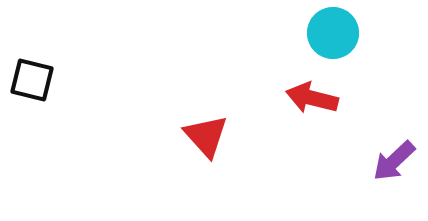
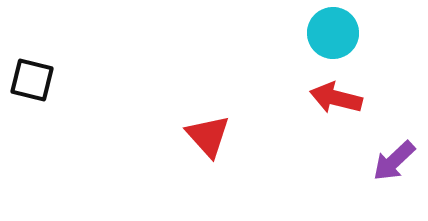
red arrow: moved 24 px right
red triangle: moved 2 px right
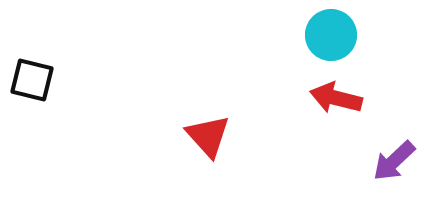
cyan circle: moved 2 px left, 2 px down
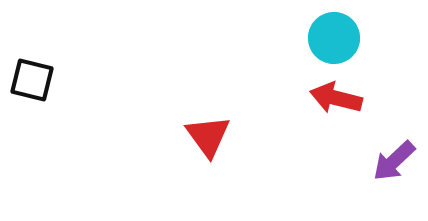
cyan circle: moved 3 px right, 3 px down
red triangle: rotated 6 degrees clockwise
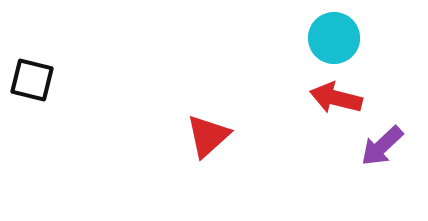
red triangle: rotated 24 degrees clockwise
purple arrow: moved 12 px left, 15 px up
